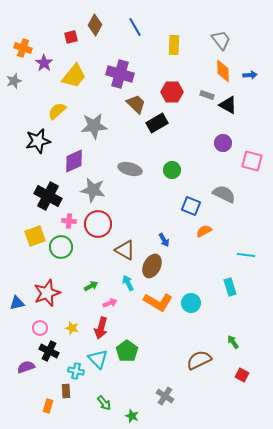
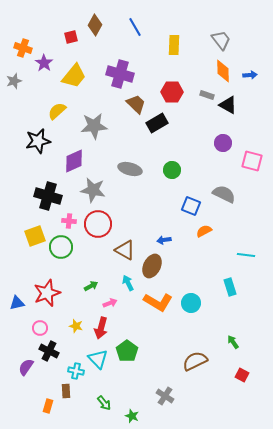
black cross at (48, 196): rotated 12 degrees counterclockwise
blue arrow at (164, 240): rotated 112 degrees clockwise
yellow star at (72, 328): moved 4 px right, 2 px up
brown semicircle at (199, 360): moved 4 px left, 1 px down
purple semicircle at (26, 367): rotated 36 degrees counterclockwise
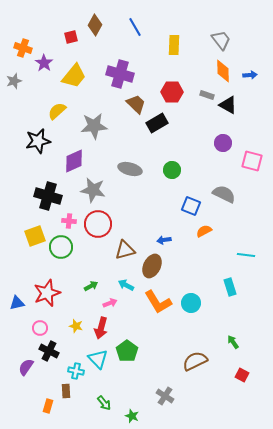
brown triangle at (125, 250): rotated 45 degrees counterclockwise
cyan arrow at (128, 283): moved 2 px left, 2 px down; rotated 35 degrees counterclockwise
orange L-shape at (158, 302): rotated 28 degrees clockwise
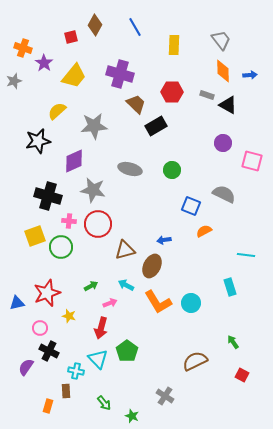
black rectangle at (157, 123): moved 1 px left, 3 px down
yellow star at (76, 326): moved 7 px left, 10 px up
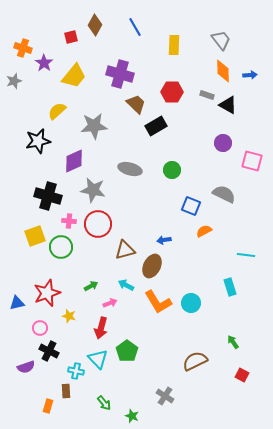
purple semicircle at (26, 367): rotated 144 degrees counterclockwise
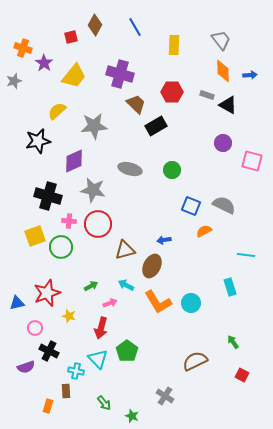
gray semicircle at (224, 194): moved 11 px down
pink circle at (40, 328): moved 5 px left
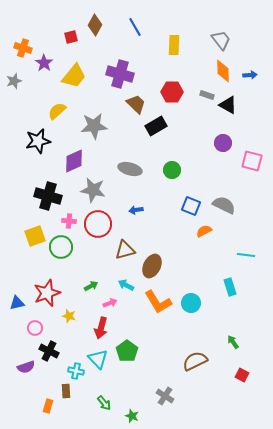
blue arrow at (164, 240): moved 28 px left, 30 px up
